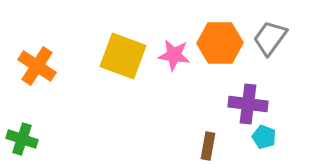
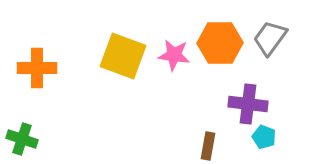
orange cross: moved 2 px down; rotated 33 degrees counterclockwise
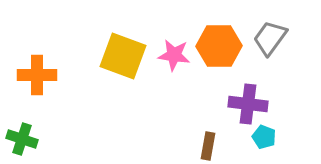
orange hexagon: moved 1 px left, 3 px down
orange cross: moved 7 px down
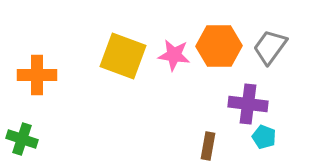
gray trapezoid: moved 9 px down
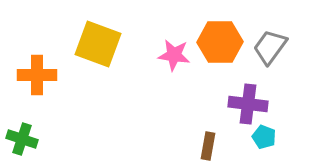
orange hexagon: moved 1 px right, 4 px up
yellow square: moved 25 px left, 12 px up
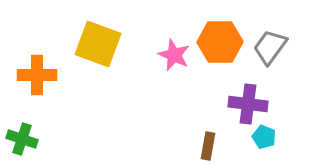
pink star: rotated 16 degrees clockwise
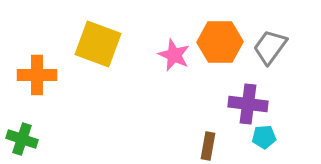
cyan pentagon: rotated 25 degrees counterclockwise
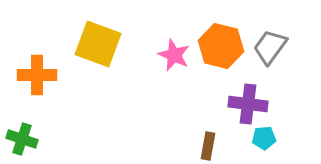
orange hexagon: moved 1 px right, 4 px down; rotated 15 degrees clockwise
cyan pentagon: moved 1 px down
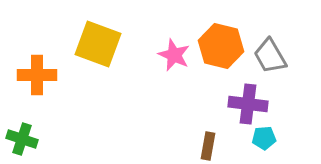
gray trapezoid: moved 9 px down; rotated 66 degrees counterclockwise
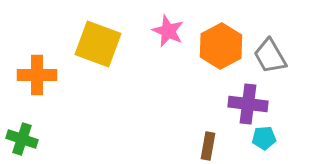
orange hexagon: rotated 18 degrees clockwise
pink star: moved 6 px left, 24 px up
